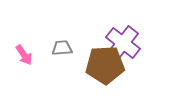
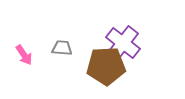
gray trapezoid: rotated 10 degrees clockwise
brown pentagon: moved 1 px right, 1 px down
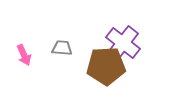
pink arrow: rotated 10 degrees clockwise
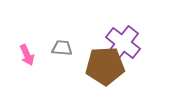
pink arrow: moved 3 px right
brown pentagon: moved 1 px left
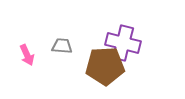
purple cross: rotated 24 degrees counterclockwise
gray trapezoid: moved 2 px up
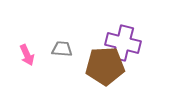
gray trapezoid: moved 3 px down
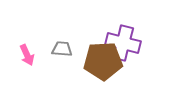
brown pentagon: moved 2 px left, 5 px up
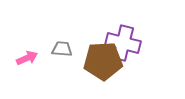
pink arrow: moved 3 px down; rotated 90 degrees counterclockwise
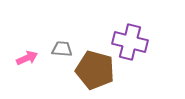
purple cross: moved 7 px right, 1 px up
brown pentagon: moved 8 px left, 9 px down; rotated 18 degrees clockwise
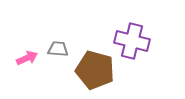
purple cross: moved 2 px right, 1 px up
gray trapezoid: moved 4 px left
